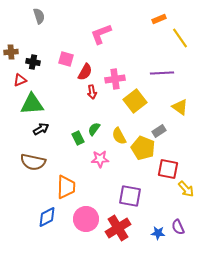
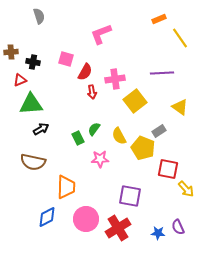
green triangle: moved 1 px left
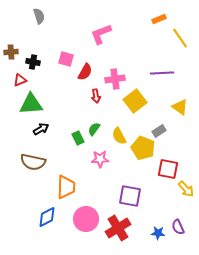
red arrow: moved 4 px right, 4 px down
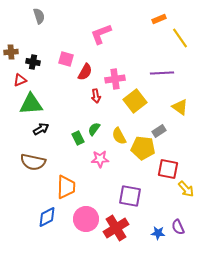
yellow pentagon: rotated 15 degrees counterclockwise
red cross: moved 2 px left
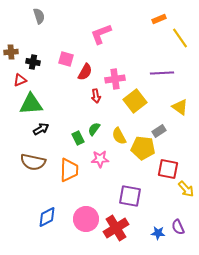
orange trapezoid: moved 3 px right, 17 px up
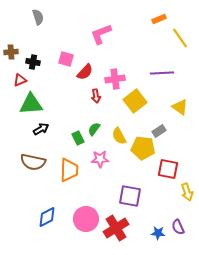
gray semicircle: moved 1 px left, 1 px down
red semicircle: rotated 12 degrees clockwise
yellow arrow: moved 1 px right, 3 px down; rotated 24 degrees clockwise
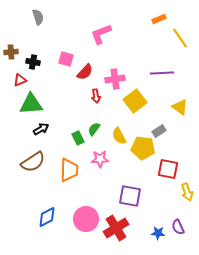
brown semicircle: rotated 45 degrees counterclockwise
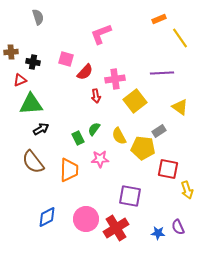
brown semicircle: rotated 85 degrees clockwise
yellow arrow: moved 2 px up
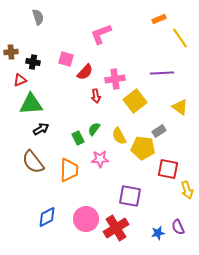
blue star: rotated 16 degrees counterclockwise
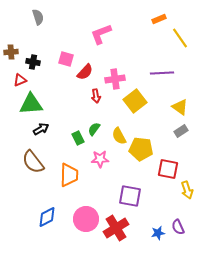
gray rectangle: moved 22 px right
yellow pentagon: moved 2 px left, 1 px down
orange trapezoid: moved 5 px down
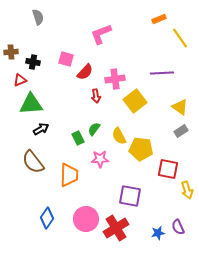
blue diamond: moved 1 px down; rotated 30 degrees counterclockwise
